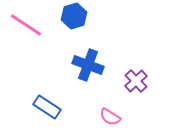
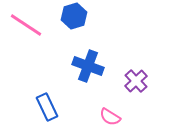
blue cross: moved 1 px down
blue rectangle: rotated 32 degrees clockwise
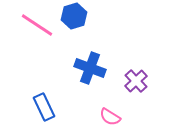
pink line: moved 11 px right
blue cross: moved 2 px right, 2 px down
blue rectangle: moved 3 px left
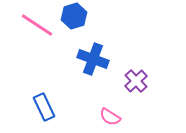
blue cross: moved 3 px right, 9 px up
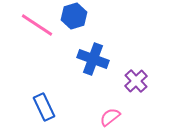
pink semicircle: rotated 110 degrees clockwise
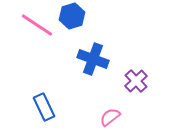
blue hexagon: moved 2 px left
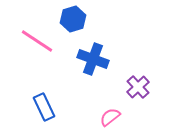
blue hexagon: moved 1 px right, 3 px down
pink line: moved 16 px down
purple cross: moved 2 px right, 6 px down
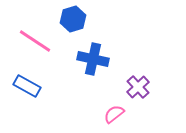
pink line: moved 2 px left
blue cross: rotated 8 degrees counterclockwise
blue rectangle: moved 17 px left, 21 px up; rotated 36 degrees counterclockwise
pink semicircle: moved 4 px right, 3 px up
